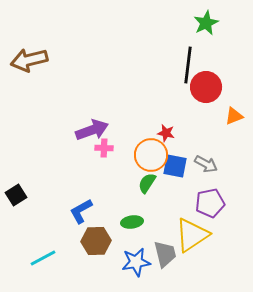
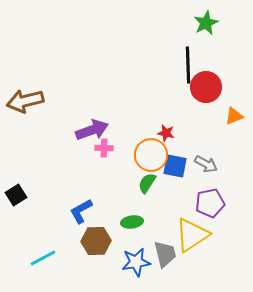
brown arrow: moved 4 px left, 41 px down
black line: rotated 9 degrees counterclockwise
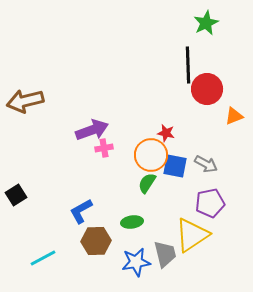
red circle: moved 1 px right, 2 px down
pink cross: rotated 12 degrees counterclockwise
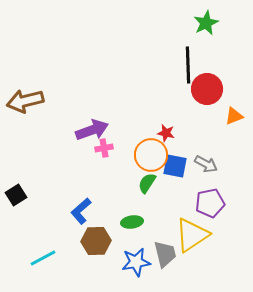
blue L-shape: rotated 12 degrees counterclockwise
